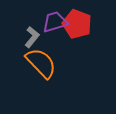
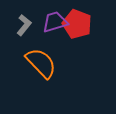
gray L-shape: moved 8 px left, 12 px up
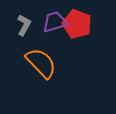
gray L-shape: rotated 10 degrees counterclockwise
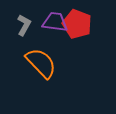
purple trapezoid: rotated 24 degrees clockwise
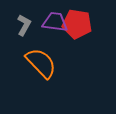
red pentagon: rotated 12 degrees counterclockwise
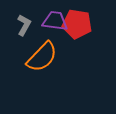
purple trapezoid: moved 1 px up
orange semicircle: moved 1 px right, 6 px up; rotated 88 degrees clockwise
